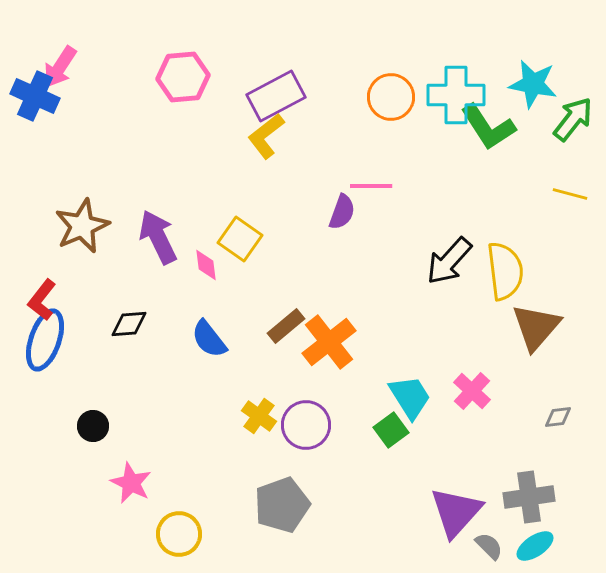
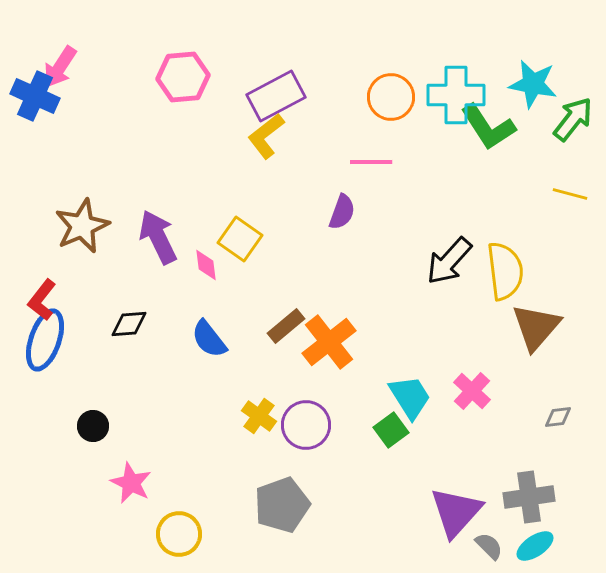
pink line: moved 24 px up
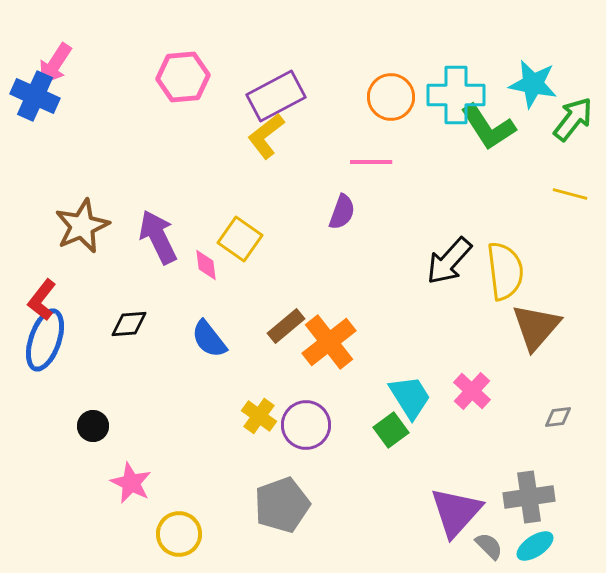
pink arrow: moved 5 px left, 3 px up
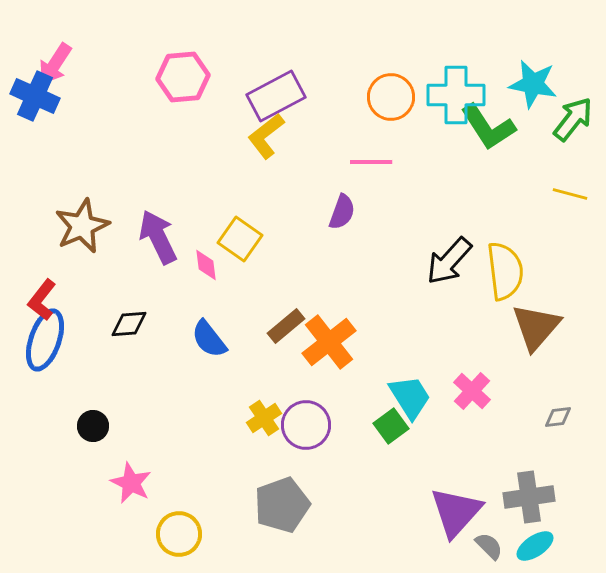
yellow cross: moved 5 px right, 2 px down; rotated 20 degrees clockwise
green square: moved 4 px up
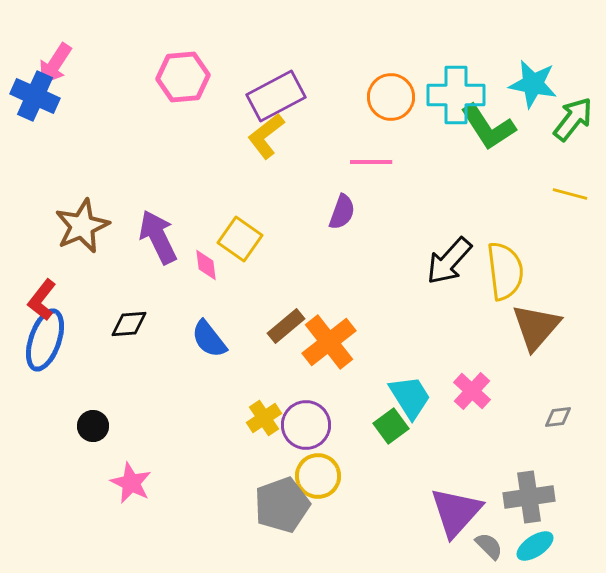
yellow circle: moved 139 px right, 58 px up
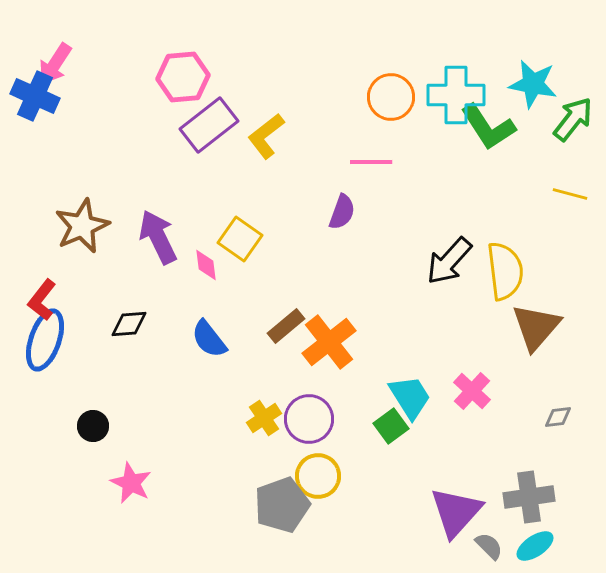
purple rectangle: moved 67 px left, 29 px down; rotated 10 degrees counterclockwise
purple circle: moved 3 px right, 6 px up
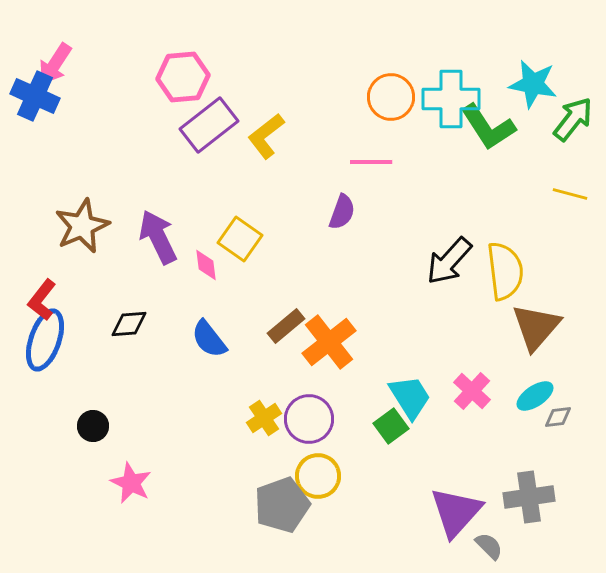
cyan cross: moved 5 px left, 4 px down
cyan ellipse: moved 150 px up
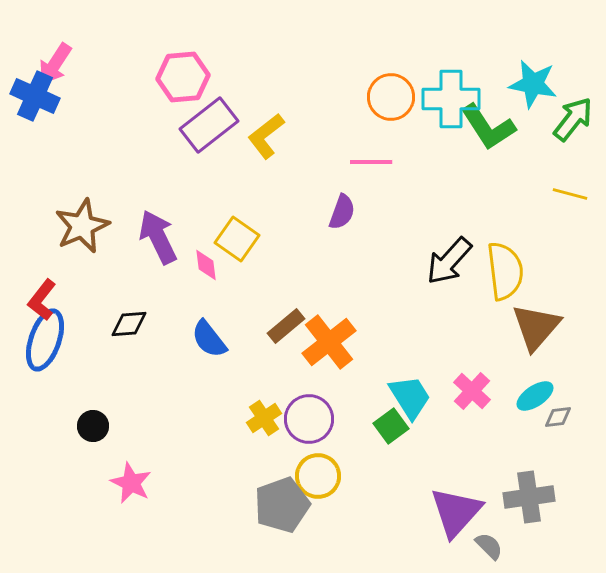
yellow square: moved 3 px left
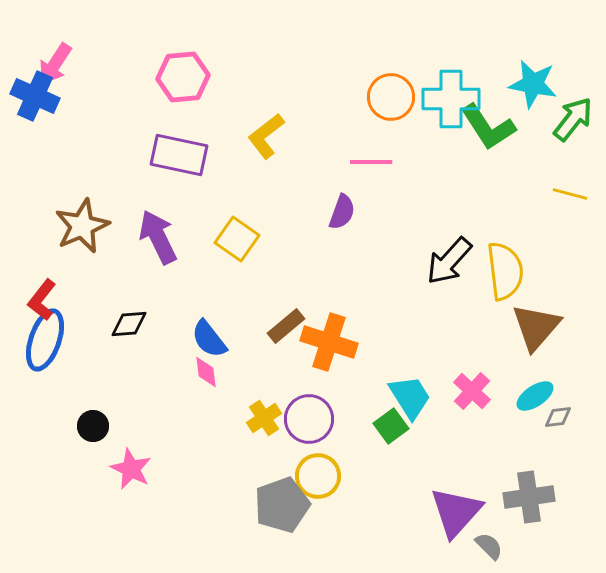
purple rectangle: moved 30 px left, 30 px down; rotated 50 degrees clockwise
pink diamond: moved 107 px down
orange cross: rotated 34 degrees counterclockwise
pink star: moved 14 px up
